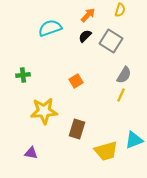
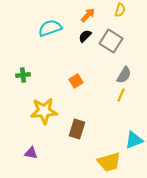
yellow trapezoid: moved 3 px right, 11 px down
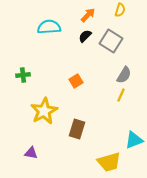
cyan semicircle: moved 1 px left, 1 px up; rotated 15 degrees clockwise
yellow star: rotated 24 degrees counterclockwise
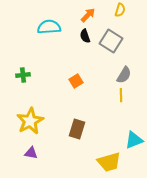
black semicircle: rotated 64 degrees counterclockwise
yellow line: rotated 24 degrees counterclockwise
yellow star: moved 14 px left, 10 px down
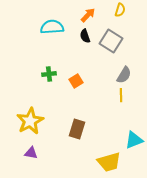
cyan semicircle: moved 3 px right
green cross: moved 26 px right, 1 px up
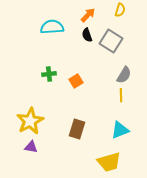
black semicircle: moved 2 px right, 1 px up
cyan triangle: moved 14 px left, 10 px up
purple triangle: moved 6 px up
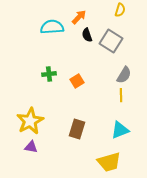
orange arrow: moved 9 px left, 2 px down
orange square: moved 1 px right
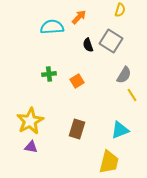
black semicircle: moved 1 px right, 10 px down
yellow line: moved 11 px right; rotated 32 degrees counterclockwise
yellow trapezoid: rotated 60 degrees counterclockwise
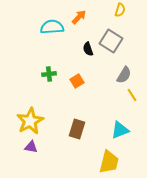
black semicircle: moved 4 px down
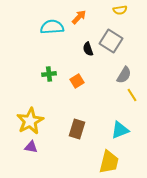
yellow semicircle: rotated 64 degrees clockwise
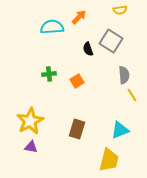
gray semicircle: rotated 36 degrees counterclockwise
yellow trapezoid: moved 2 px up
